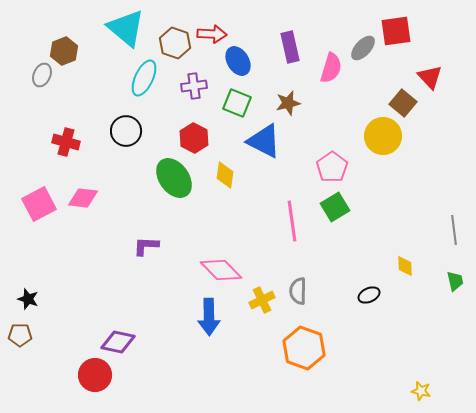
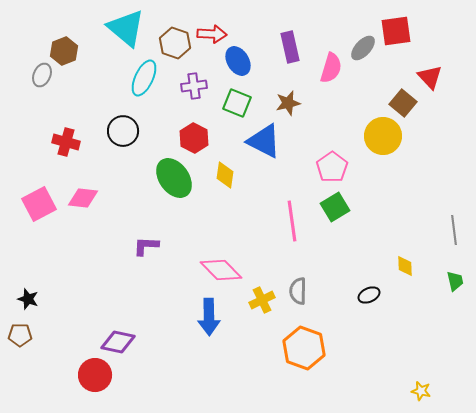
black circle at (126, 131): moved 3 px left
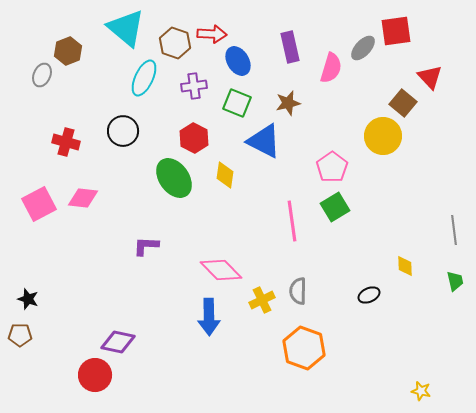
brown hexagon at (64, 51): moved 4 px right
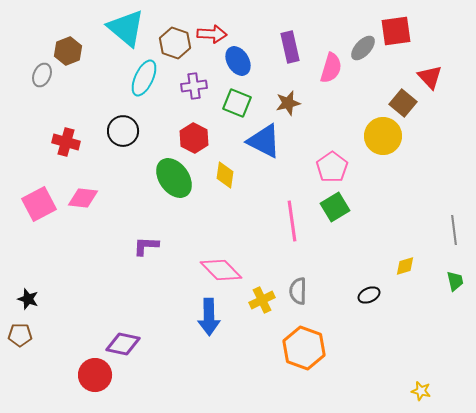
yellow diamond at (405, 266): rotated 75 degrees clockwise
purple diamond at (118, 342): moved 5 px right, 2 px down
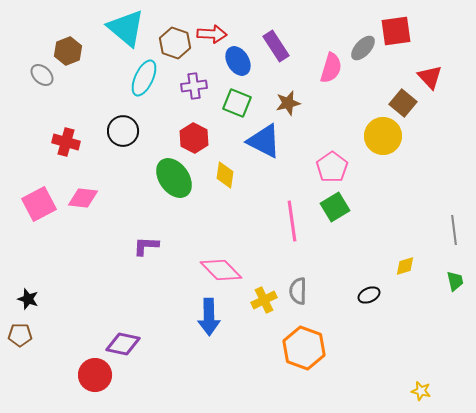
purple rectangle at (290, 47): moved 14 px left, 1 px up; rotated 20 degrees counterclockwise
gray ellipse at (42, 75): rotated 70 degrees counterclockwise
yellow cross at (262, 300): moved 2 px right
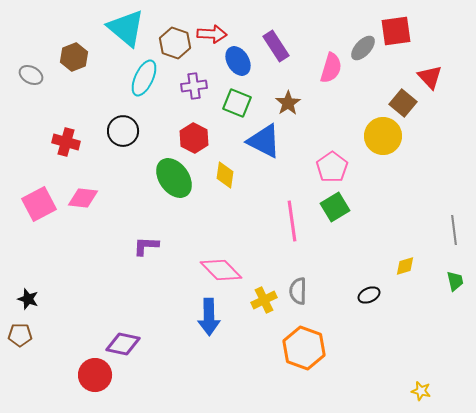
brown hexagon at (68, 51): moved 6 px right, 6 px down
gray ellipse at (42, 75): moved 11 px left; rotated 15 degrees counterclockwise
brown star at (288, 103): rotated 20 degrees counterclockwise
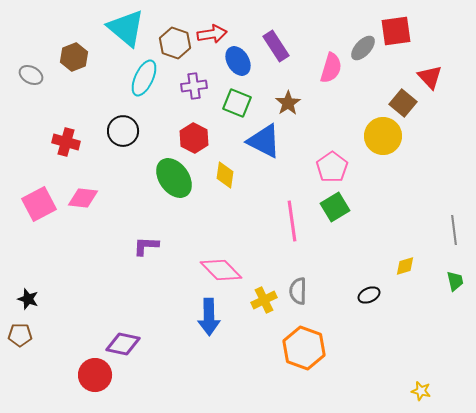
red arrow at (212, 34): rotated 12 degrees counterclockwise
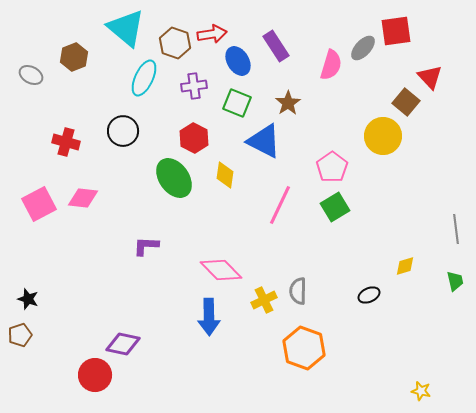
pink semicircle at (331, 68): moved 3 px up
brown square at (403, 103): moved 3 px right, 1 px up
pink line at (292, 221): moved 12 px left, 16 px up; rotated 33 degrees clockwise
gray line at (454, 230): moved 2 px right, 1 px up
brown pentagon at (20, 335): rotated 20 degrees counterclockwise
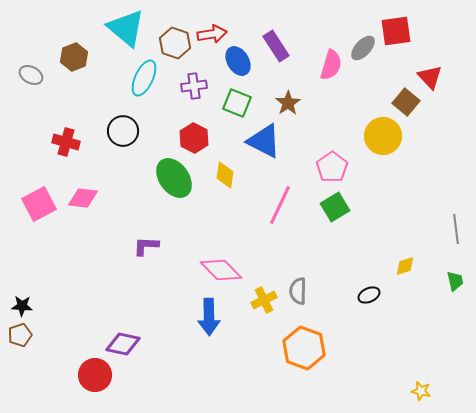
black star at (28, 299): moved 6 px left, 7 px down; rotated 15 degrees counterclockwise
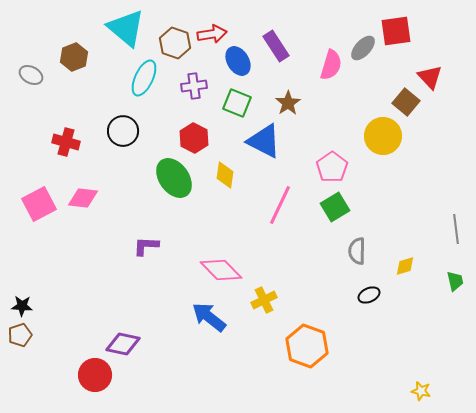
gray semicircle at (298, 291): moved 59 px right, 40 px up
blue arrow at (209, 317): rotated 129 degrees clockwise
orange hexagon at (304, 348): moved 3 px right, 2 px up
